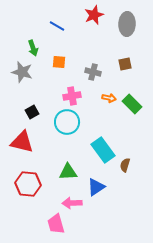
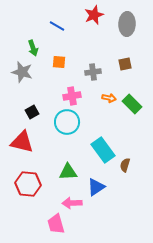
gray cross: rotated 21 degrees counterclockwise
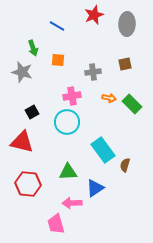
orange square: moved 1 px left, 2 px up
blue triangle: moved 1 px left, 1 px down
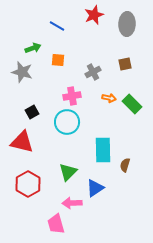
green arrow: rotated 91 degrees counterclockwise
gray cross: rotated 21 degrees counterclockwise
cyan rectangle: rotated 35 degrees clockwise
green triangle: rotated 42 degrees counterclockwise
red hexagon: rotated 25 degrees clockwise
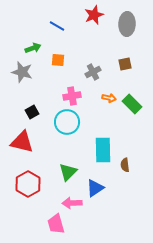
brown semicircle: rotated 24 degrees counterclockwise
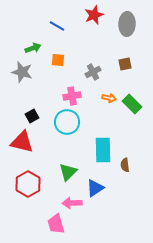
black square: moved 4 px down
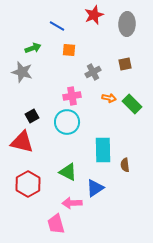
orange square: moved 11 px right, 10 px up
green triangle: rotated 48 degrees counterclockwise
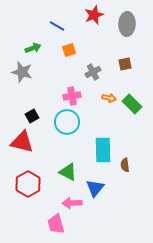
orange square: rotated 24 degrees counterclockwise
blue triangle: rotated 18 degrees counterclockwise
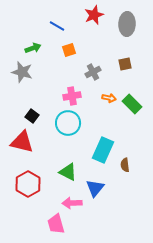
black square: rotated 24 degrees counterclockwise
cyan circle: moved 1 px right, 1 px down
cyan rectangle: rotated 25 degrees clockwise
